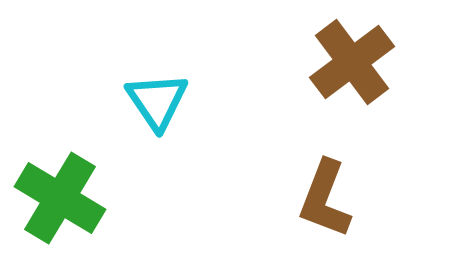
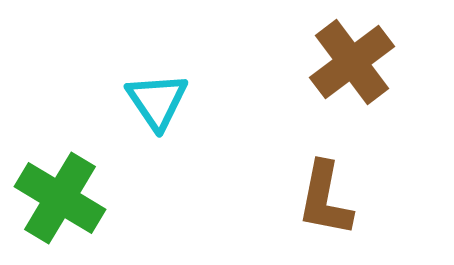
brown L-shape: rotated 10 degrees counterclockwise
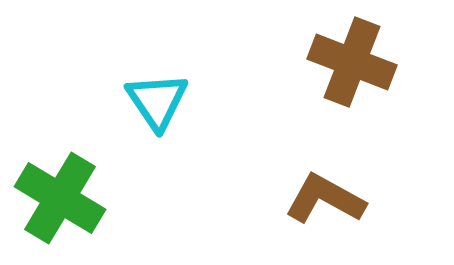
brown cross: rotated 32 degrees counterclockwise
brown L-shape: rotated 108 degrees clockwise
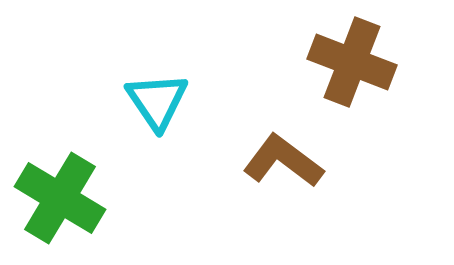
brown L-shape: moved 42 px left, 38 px up; rotated 8 degrees clockwise
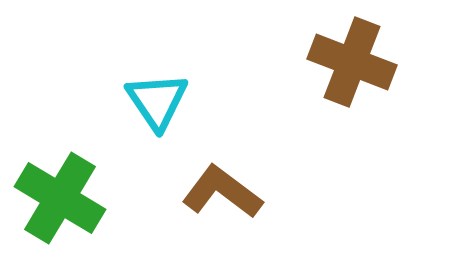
brown L-shape: moved 61 px left, 31 px down
